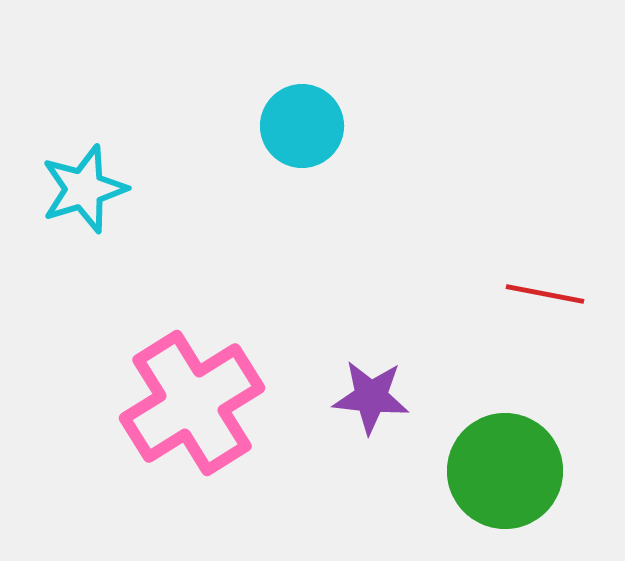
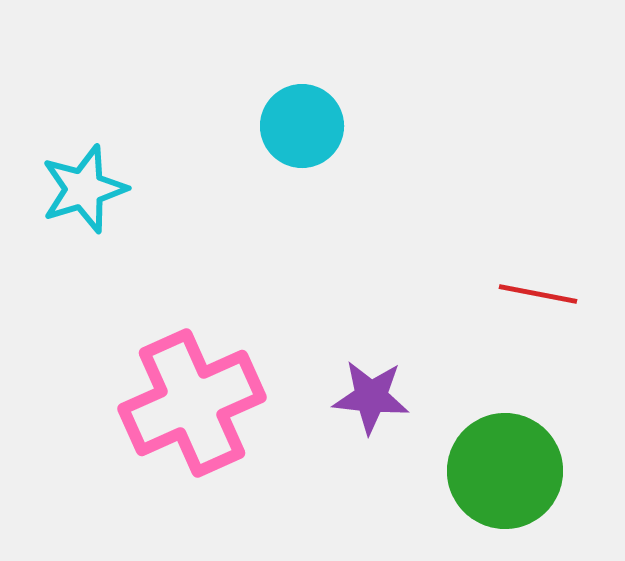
red line: moved 7 px left
pink cross: rotated 8 degrees clockwise
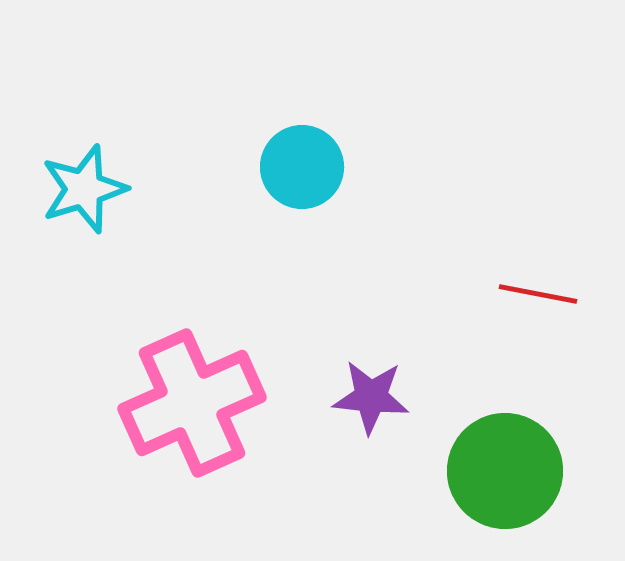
cyan circle: moved 41 px down
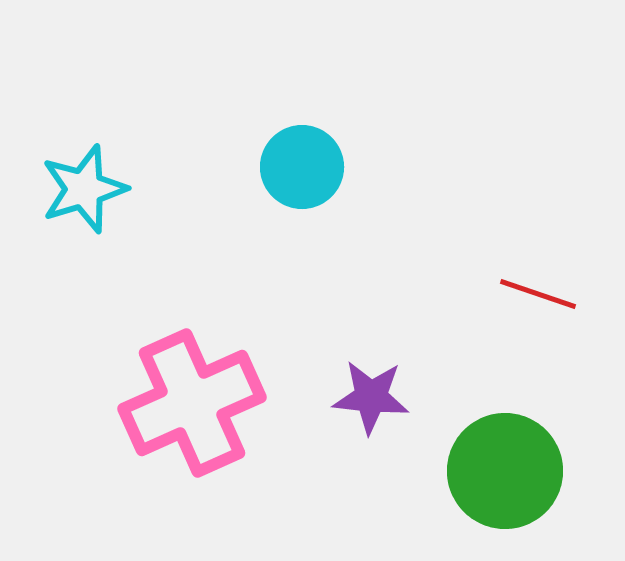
red line: rotated 8 degrees clockwise
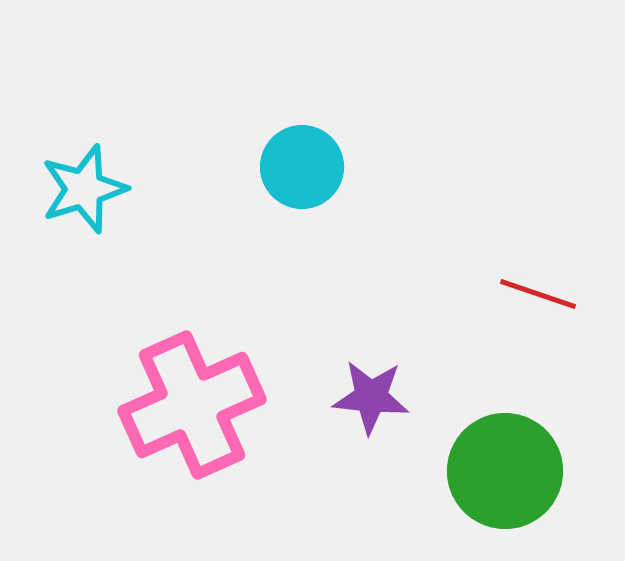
pink cross: moved 2 px down
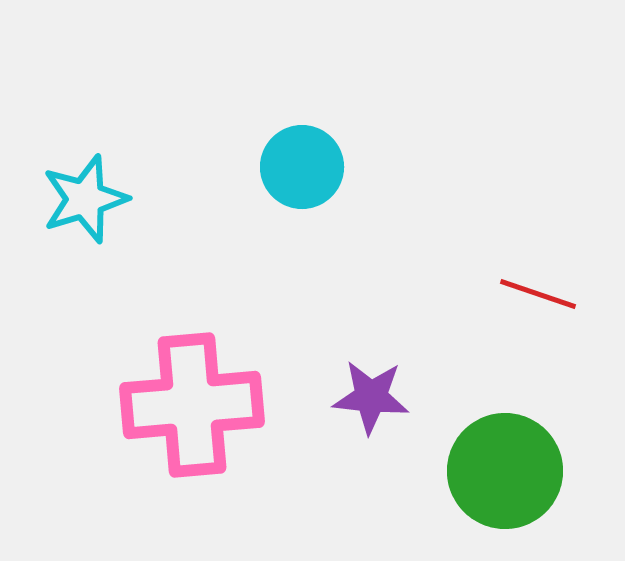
cyan star: moved 1 px right, 10 px down
pink cross: rotated 19 degrees clockwise
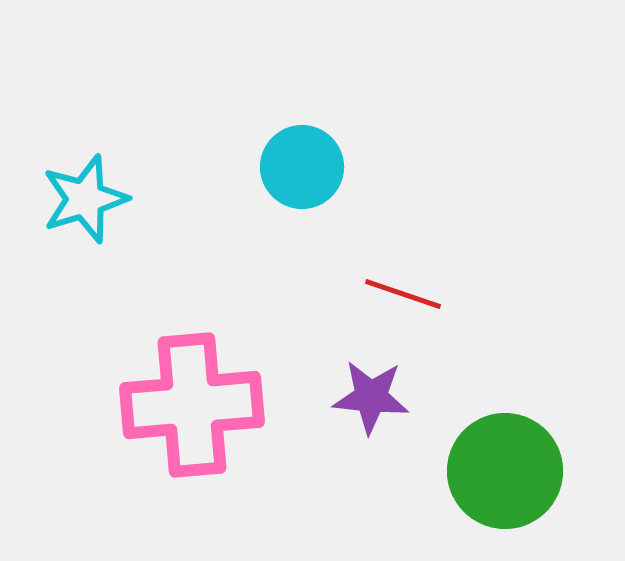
red line: moved 135 px left
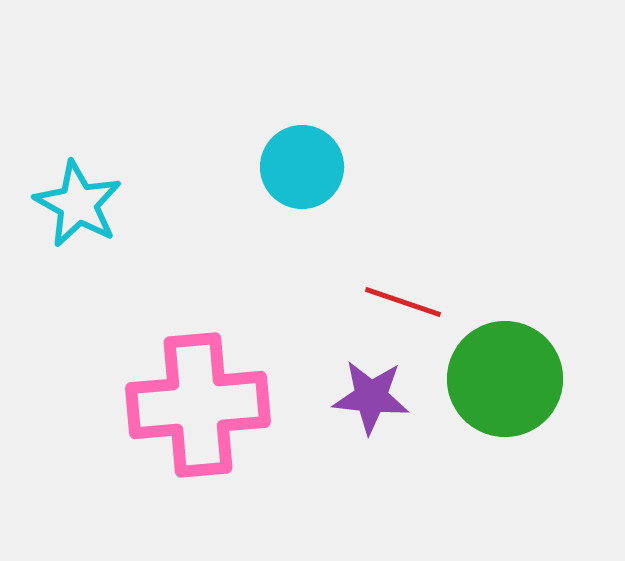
cyan star: moved 7 px left, 5 px down; rotated 26 degrees counterclockwise
red line: moved 8 px down
pink cross: moved 6 px right
green circle: moved 92 px up
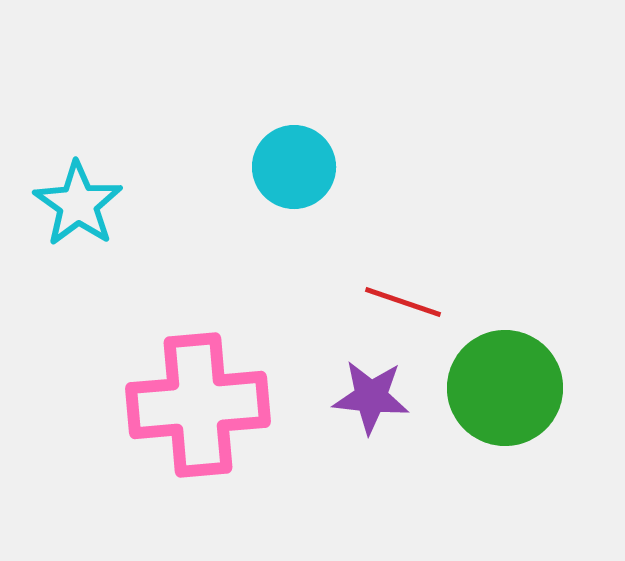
cyan circle: moved 8 px left
cyan star: rotated 6 degrees clockwise
green circle: moved 9 px down
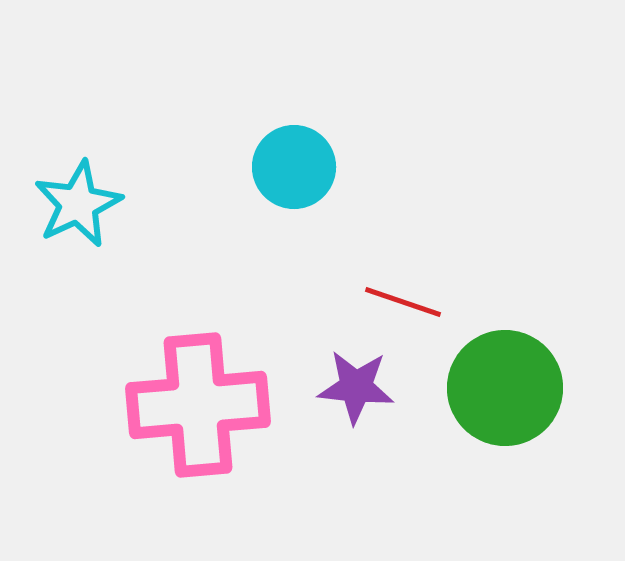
cyan star: rotated 12 degrees clockwise
purple star: moved 15 px left, 10 px up
